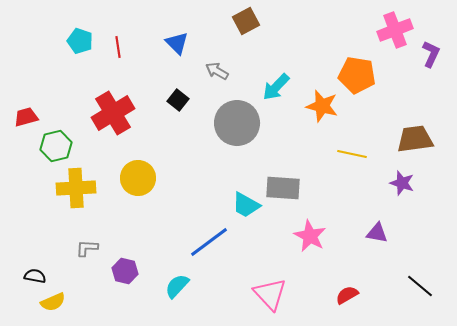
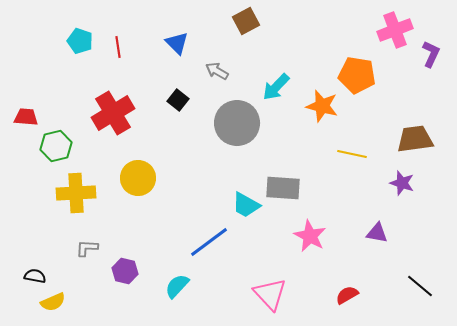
red trapezoid: rotated 20 degrees clockwise
yellow cross: moved 5 px down
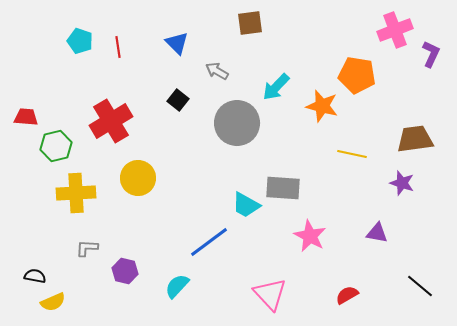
brown square: moved 4 px right, 2 px down; rotated 20 degrees clockwise
red cross: moved 2 px left, 8 px down
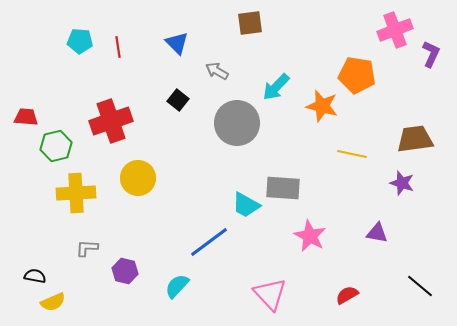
cyan pentagon: rotated 15 degrees counterclockwise
red cross: rotated 12 degrees clockwise
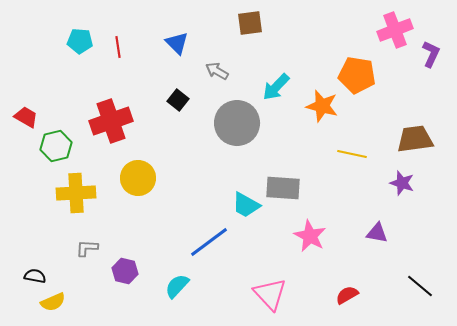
red trapezoid: rotated 25 degrees clockwise
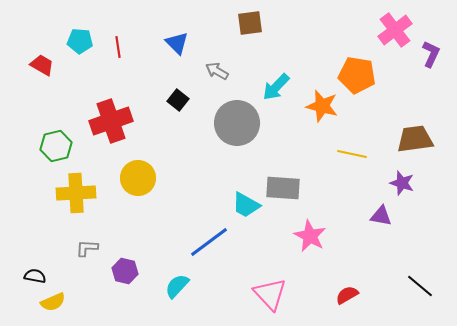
pink cross: rotated 16 degrees counterclockwise
red trapezoid: moved 16 px right, 52 px up
purple triangle: moved 4 px right, 17 px up
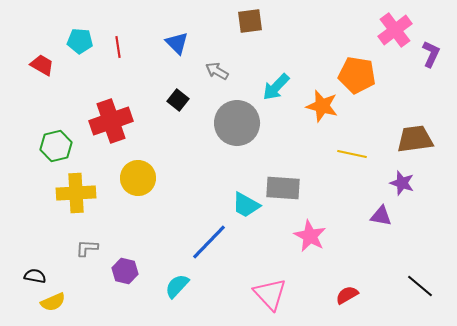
brown square: moved 2 px up
blue line: rotated 9 degrees counterclockwise
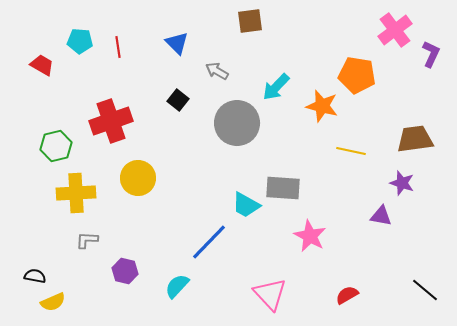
yellow line: moved 1 px left, 3 px up
gray L-shape: moved 8 px up
black line: moved 5 px right, 4 px down
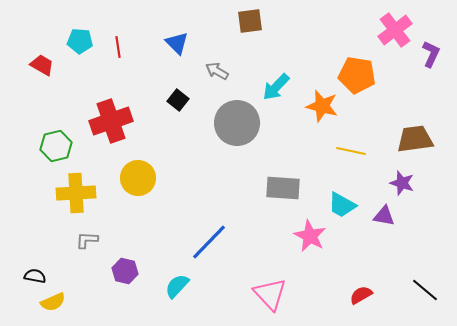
cyan trapezoid: moved 96 px right
purple triangle: moved 3 px right
red semicircle: moved 14 px right
